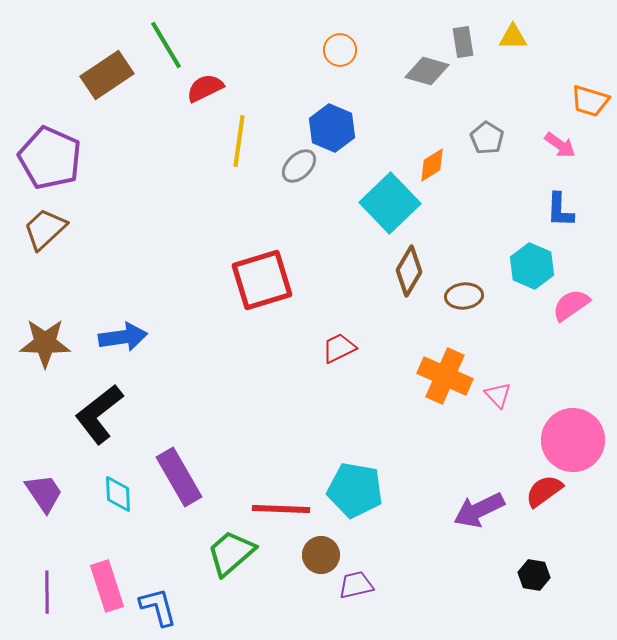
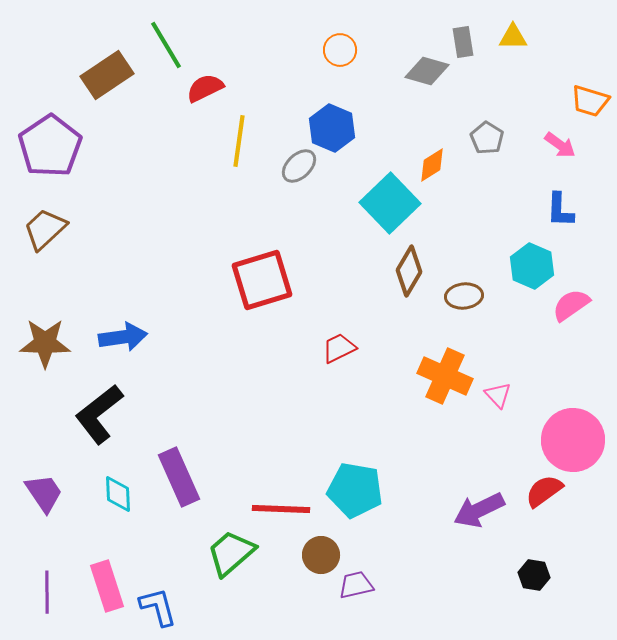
purple pentagon at (50, 158): moved 12 px up; rotated 14 degrees clockwise
purple rectangle at (179, 477): rotated 6 degrees clockwise
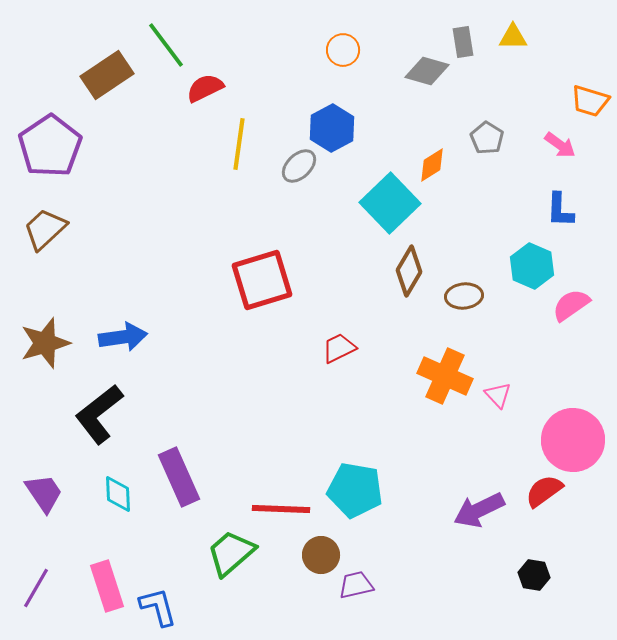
green line at (166, 45): rotated 6 degrees counterclockwise
orange circle at (340, 50): moved 3 px right
blue hexagon at (332, 128): rotated 9 degrees clockwise
yellow line at (239, 141): moved 3 px down
brown star at (45, 343): rotated 18 degrees counterclockwise
purple line at (47, 592): moved 11 px left, 4 px up; rotated 30 degrees clockwise
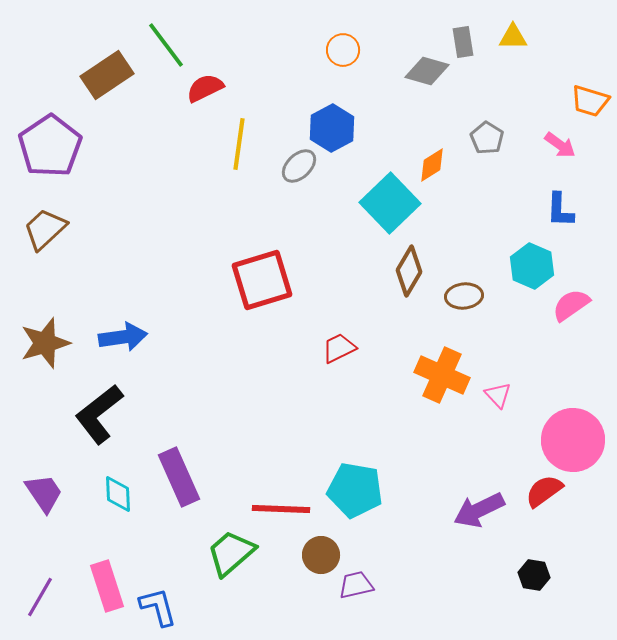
orange cross at (445, 376): moved 3 px left, 1 px up
purple line at (36, 588): moved 4 px right, 9 px down
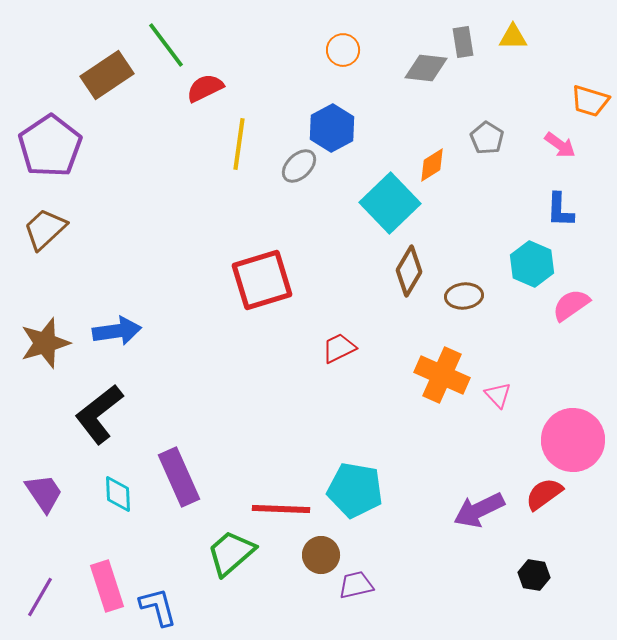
gray diamond at (427, 71): moved 1 px left, 3 px up; rotated 9 degrees counterclockwise
cyan hexagon at (532, 266): moved 2 px up
blue arrow at (123, 337): moved 6 px left, 6 px up
red semicircle at (544, 491): moved 3 px down
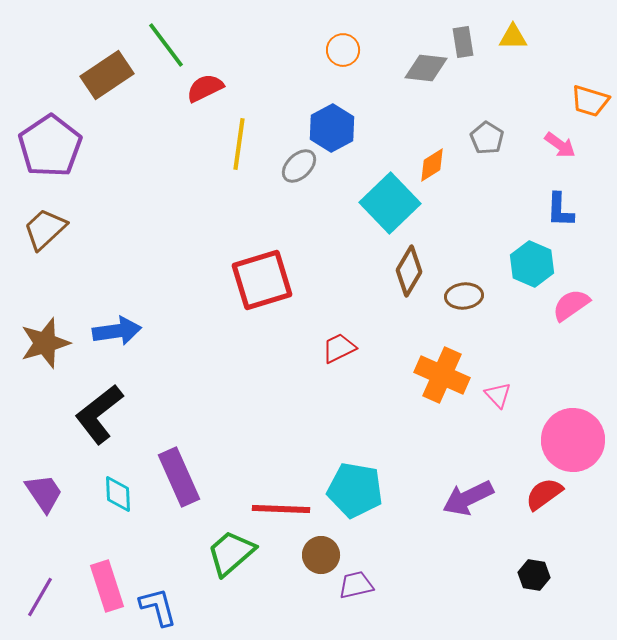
purple arrow at (479, 510): moved 11 px left, 12 px up
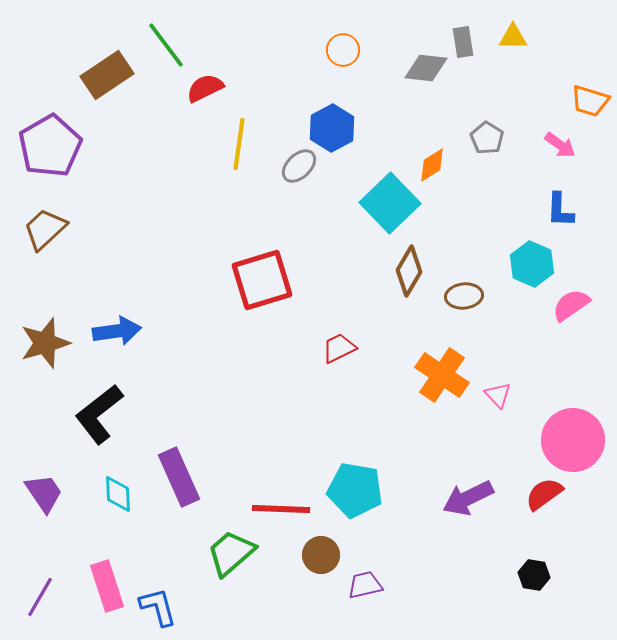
purple pentagon at (50, 146): rotated 4 degrees clockwise
orange cross at (442, 375): rotated 10 degrees clockwise
purple trapezoid at (356, 585): moved 9 px right
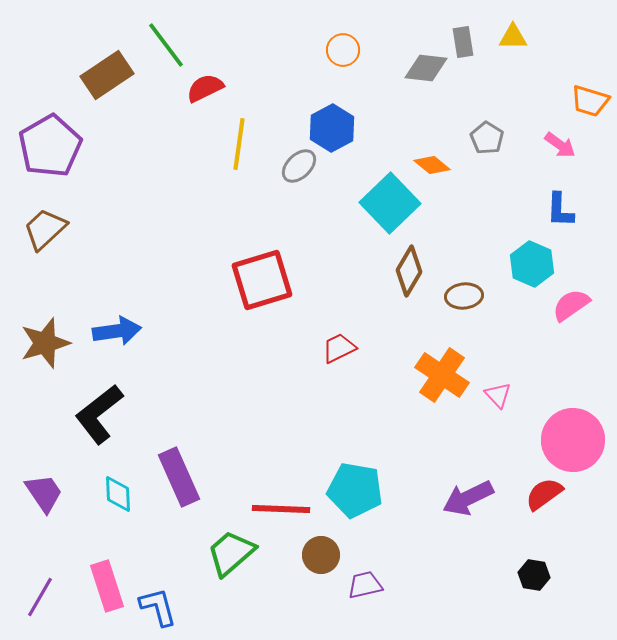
orange diamond at (432, 165): rotated 72 degrees clockwise
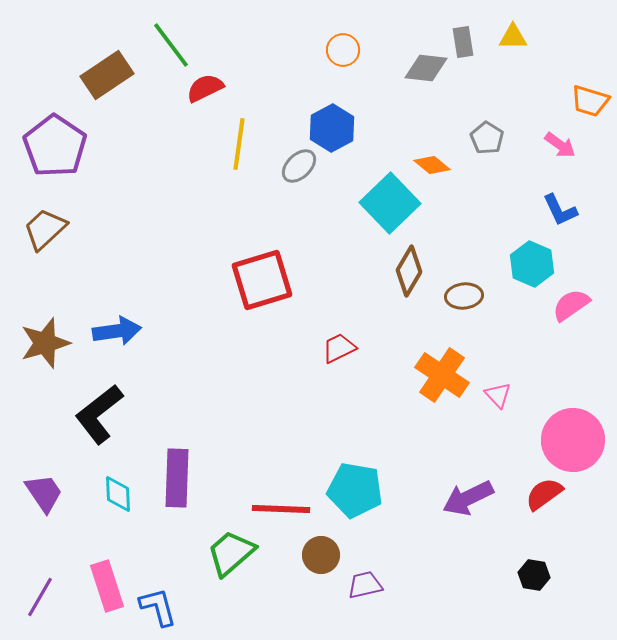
green line at (166, 45): moved 5 px right
purple pentagon at (50, 146): moved 5 px right; rotated 8 degrees counterclockwise
blue L-shape at (560, 210): rotated 27 degrees counterclockwise
purple rectangle at (179, 477): moved 2 px left, 1 px down; rotated 26 degrees clockwise
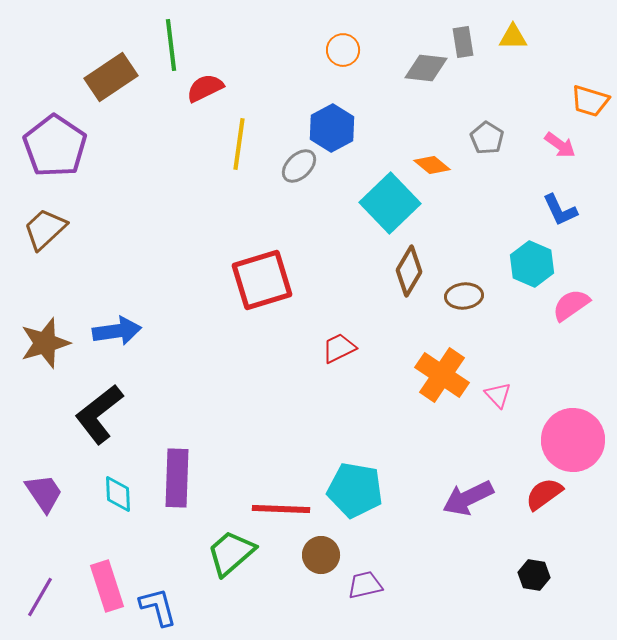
green line at (171, 45): rotated 30 degrees clockwise
brown rectangle at (107, 75): moved 4 px right, 2 px down
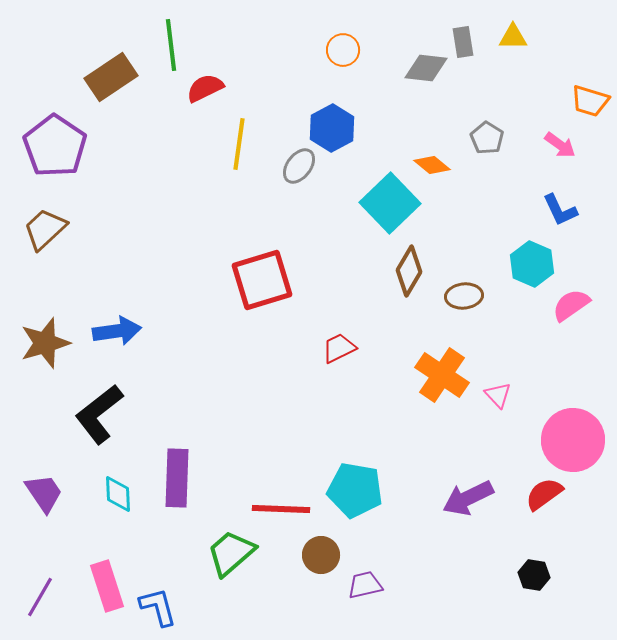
gray ellipse at (299, 166): rotated 9 degrees counterclockwise
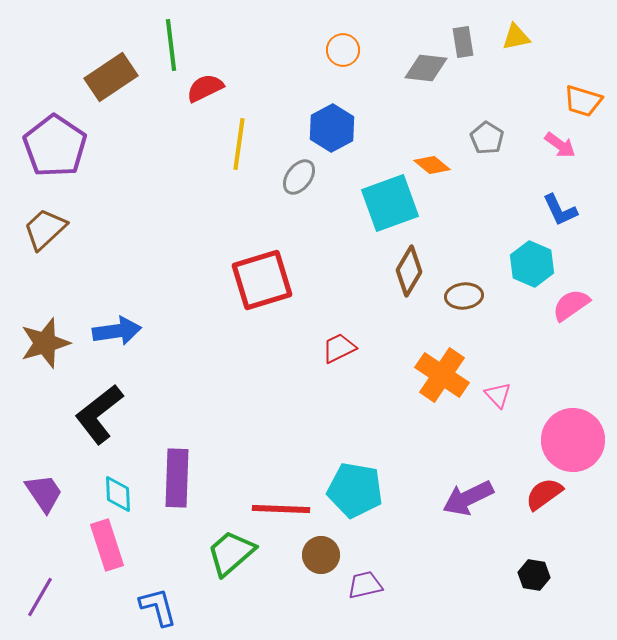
yellow triangle at (513, 37): moved 3 px right; rotated 12 degrees counterclockwise
orange trapezoid at (590, 101): moved 7 px left
gray ellipse at (299, 166): moved 11 px down
cyan square at (390, 203): rotated 24 degrees clockwise
pink rectangle at (107, 586): moved 41 px up
